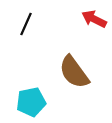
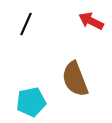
red arrow: moved 3 px left, 2 px down
brown semicircle: moved 1 px right, 7 px down; rotated 15 degrees clockwise
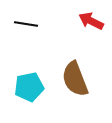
black line: rotated 75 degrees clockwise
cyan pentagon: moved 2 px left, 15 px up
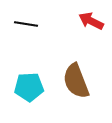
brown semicircle: moved 1 px right, 2 px down
cyan pentagon: rotated 8 degrees clockwise
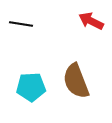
black line: moved 5 px left
cyan pentagon: moved 2 px right
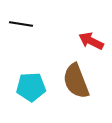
red arrow: moved 20 px down
